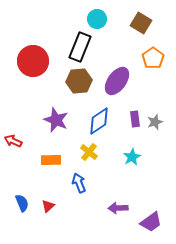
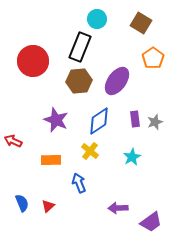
yellow cross: moved 1 px right, 1 px up
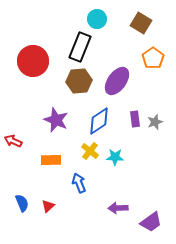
cyan star: moved 17 px left; rotated 30 degrees clockwise
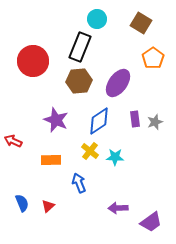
purple ellipse: moved 1 px right, 2 px down
